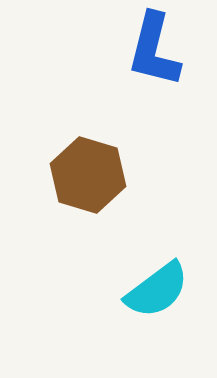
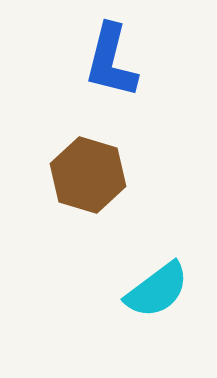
blue L-shape: moved 43 px left, 11 px down
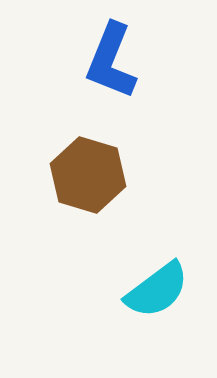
blue L-shape: rotated 8 degrees clockwise
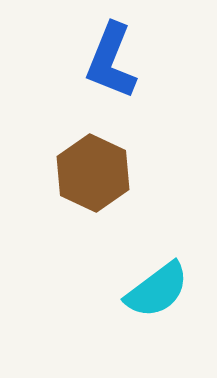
brown hexagon: moved 5 px right, 2 px up; rotated 8 degrees clockwise
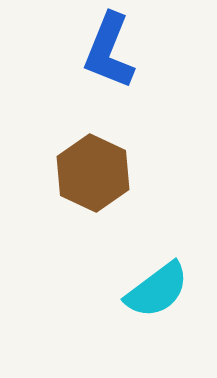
blue L-shape: moved 2 px left, 10 px up
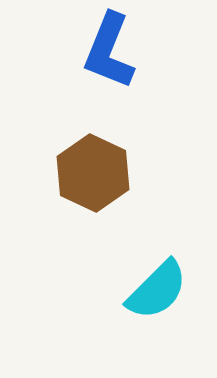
cyan semicircle: rotated 8 degrees counterclockwise
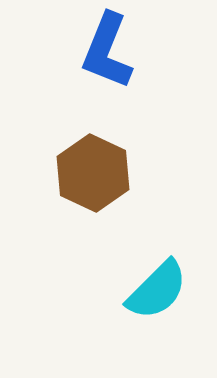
blue L-shape: moved 2 px left
